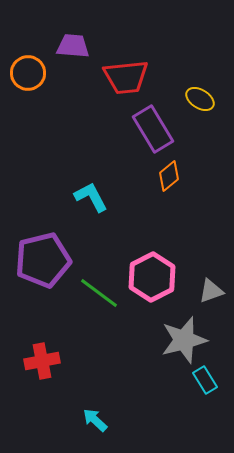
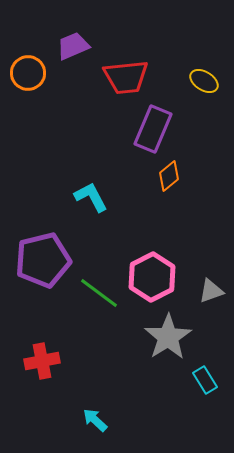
purple trapezoid: rotated 28 degrees counterclockwise
yellow ellipse: moved 4 px right, 18 px up
purple rectangle: rotated 54 degrees clockwise
gray star: moved 16 px left, 3 px up; rotated 18 degrees counterclockwise
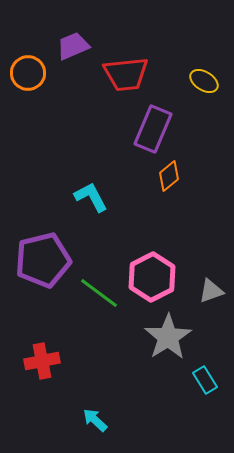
red trapezoid: moved 3 px up
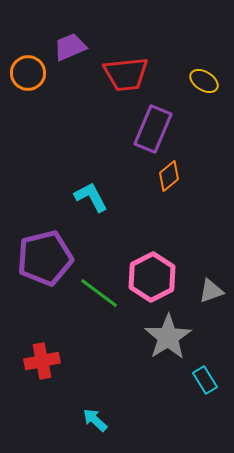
purple trapezoid: moved 3 px left, 1 px down
purple pentagon: moved 2 px right, 2 px up
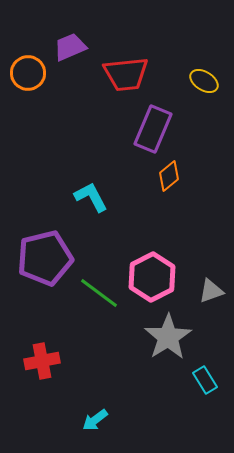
cyan arrow: rotated 80 degrees counterclockwise
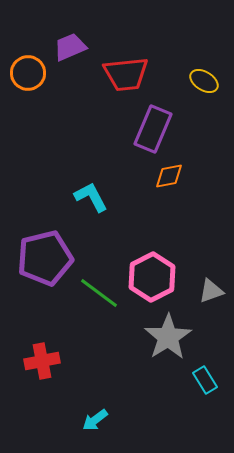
orange diamond: rotated 28 degrees clockwise
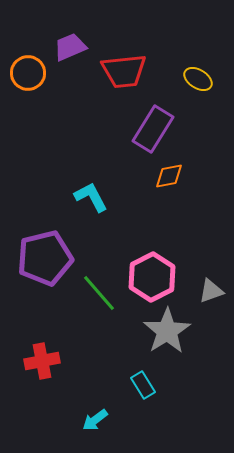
red trapezoid: moved 2 px left, 3 px up
yellow ellipse: moved 6 px left, 2 px up
purple rectangle: rotated 9 degrees clockwise
green line: rotated 12 degrees clockwise
gray star: moved 1 px left, 6 px up
cyan rectangle: moved 62 px left, 5 px down
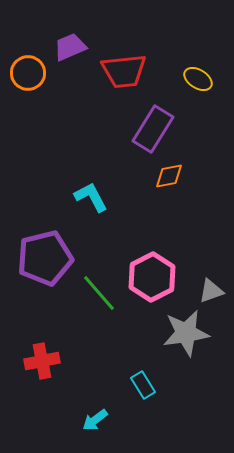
gray star: moved 19 px right, 2 px down; rotated 24 degrees clockwise
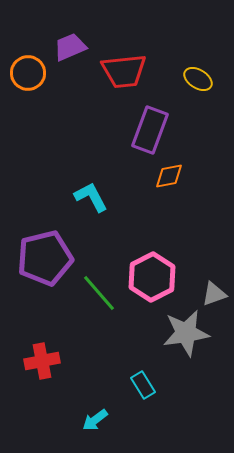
purple rectangle: moved 3 px left, 1 px down; rotated 12 degrees counterclockwise
gray triangle: moved 3 px right, 3 px down
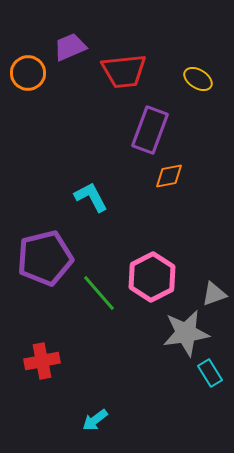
cyan rectangle: moved 67 px right, 12 px up
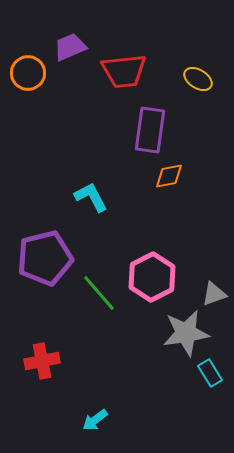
purple rectangle: rotated 12 degrees counterclockwise
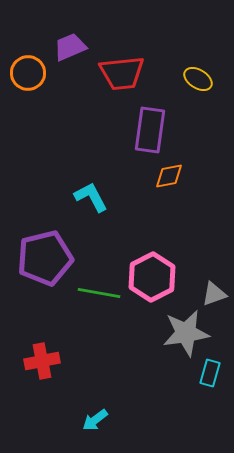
red trapezoid: moved 2 px left, 2 px down
green line: rotated 39 degrees counterclockwise
cyan rectangle: rotated 48 degrees clockwise
